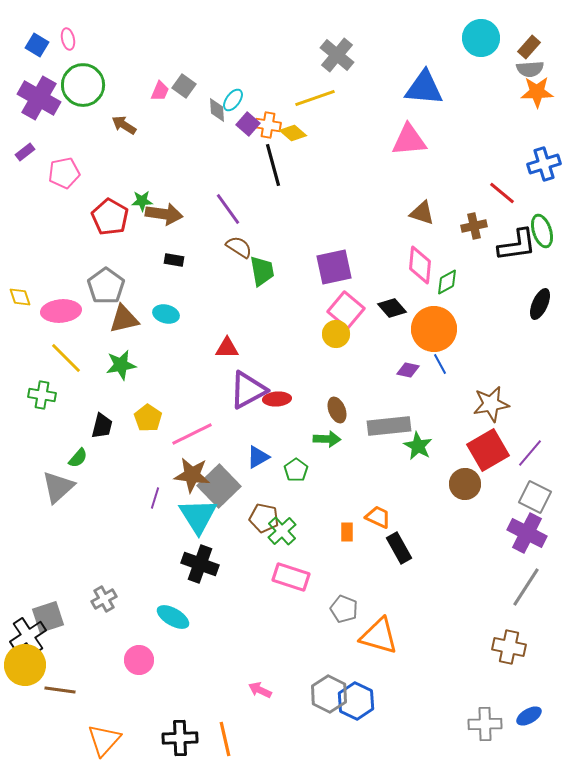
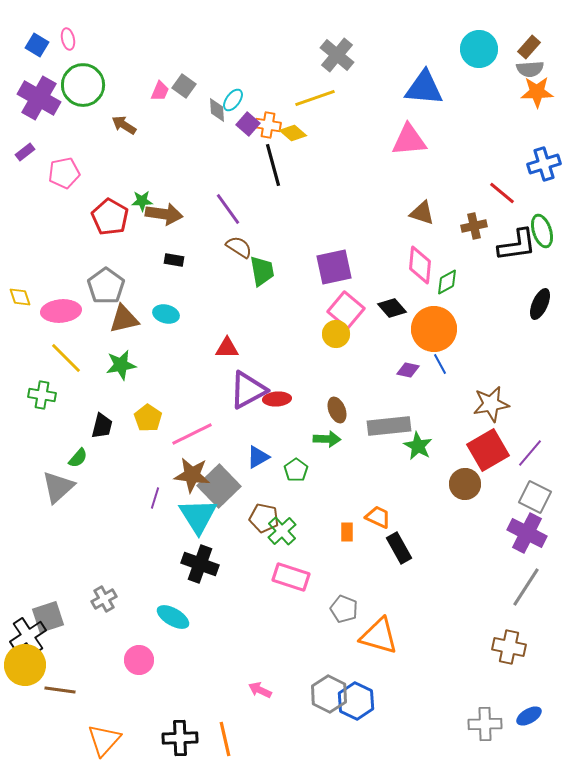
cyan circle at (481, 38): moved 2 px left, 11 px down
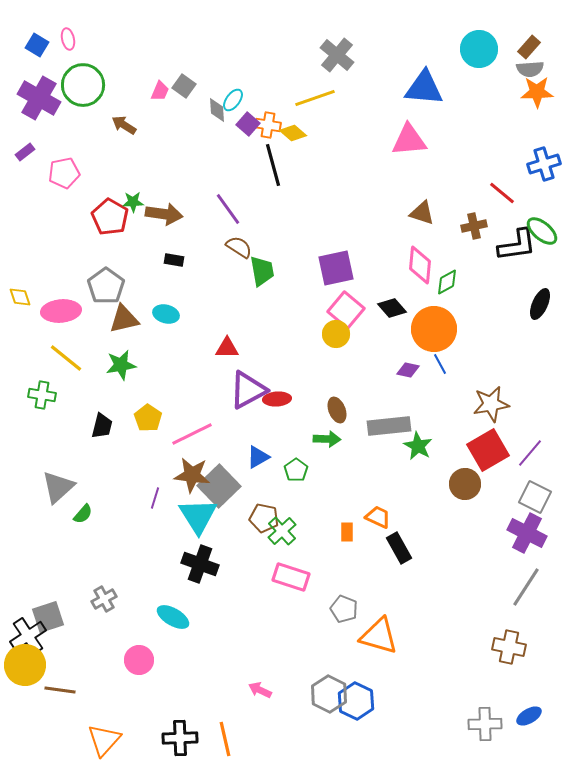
green star at (142, 201): moved 9 px left, 1 px down
green ellipse at (542, 231): rotated 32 degrees counterclockwise
purple square at (334, 267): moved 2 px right, 1 px down
yellow line at (66, 358): rotated 6 degrees counterclockwise
green semicircle at (78, 458): moved 5 px right, 56 px down
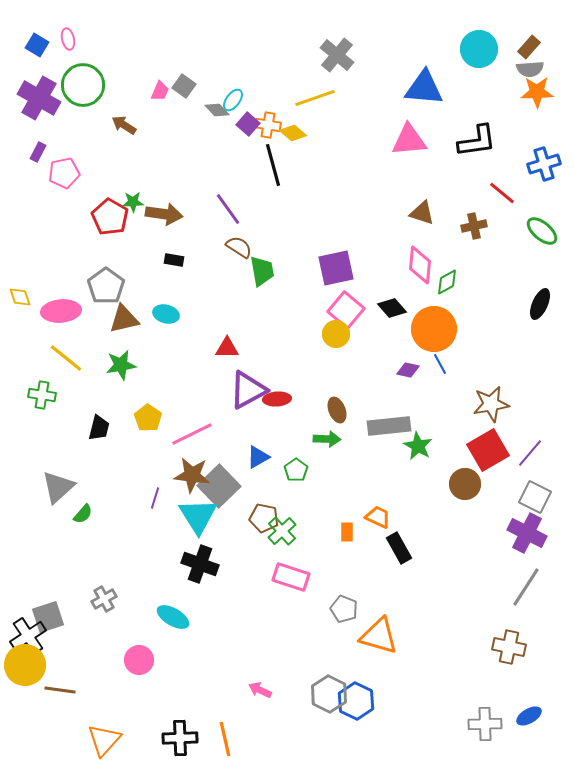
gray diamond at (217, 110): rotated 40 degrees counterclockwise
purple rectangle at (25, 152): moved 13 px right; rotated 24 degrees counterclockwise
black L-shape at (517, 245): moved 40 px left, 104 px up
black trapezoid at (102, 426): moved 3 px left, 2 px down
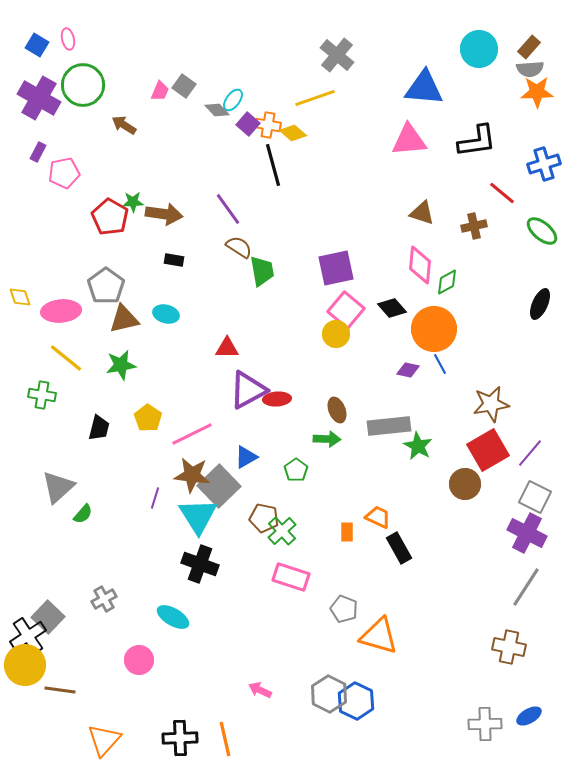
blue triangle at (258, 457): moved 12 px left
gray square at (48, 617): rotated 28 degrees counterclockwise
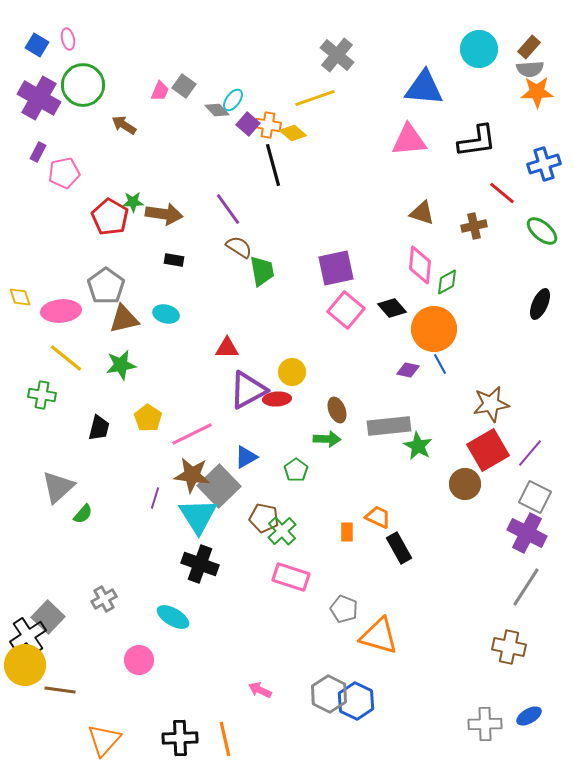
yellow circle at (336, 334): moved 44 px left, 38 px down
